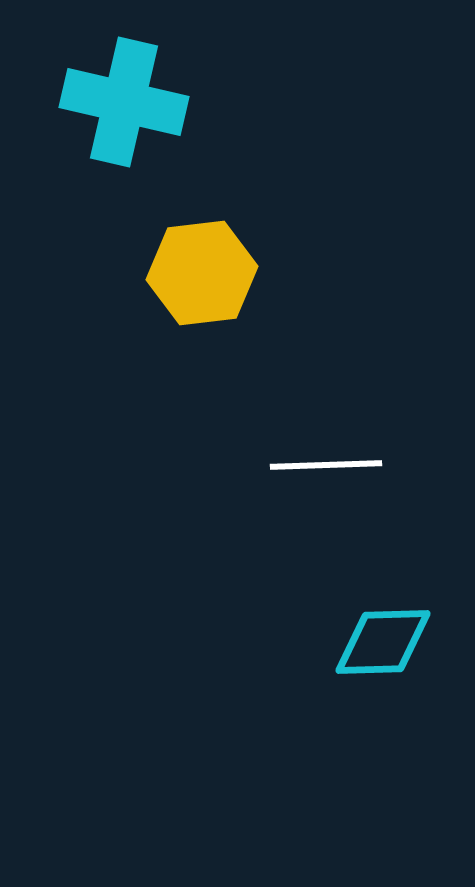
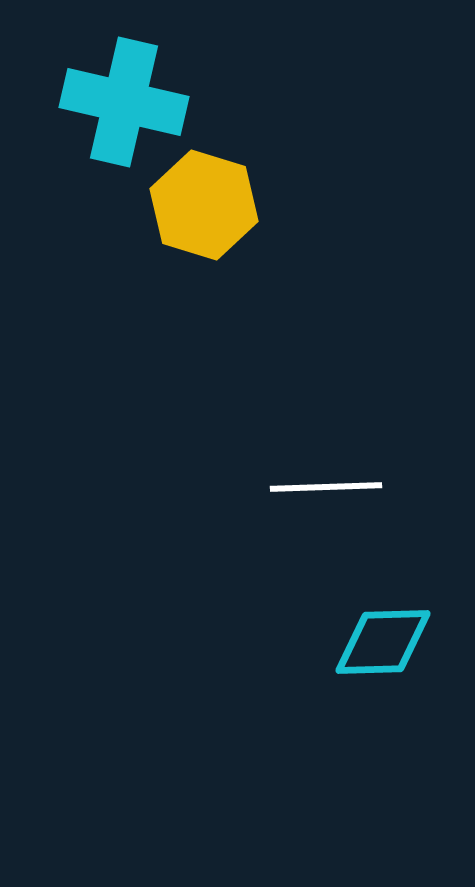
yellow hexagon: moved 2 px right, 68 px up; rotated 24 degrees clockwise
white line: moved 22 px down
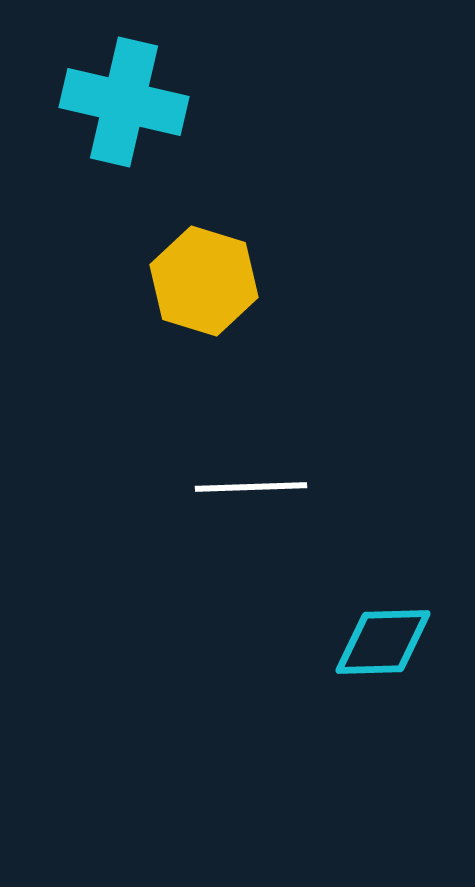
yellow hexagon: moved 76 px down
white line: moved 75 px left
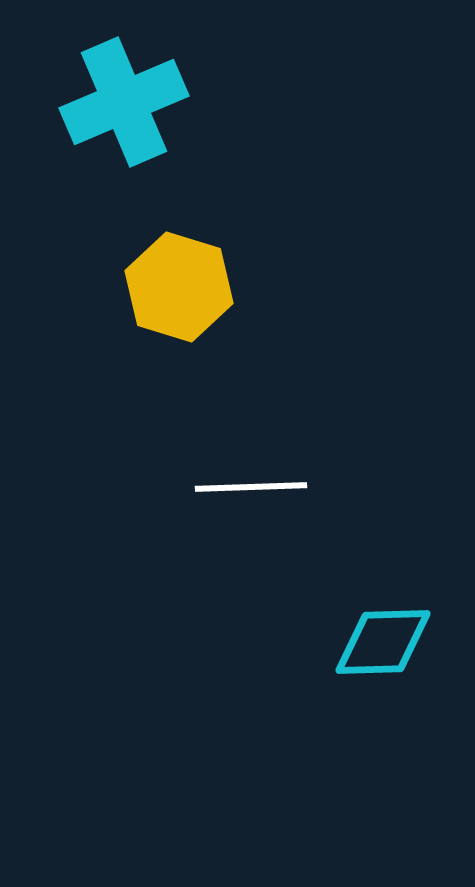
cyan cross: rotated 36 degrees counterclockwise
yellow hexagon: moved 25 px left, 6 px down
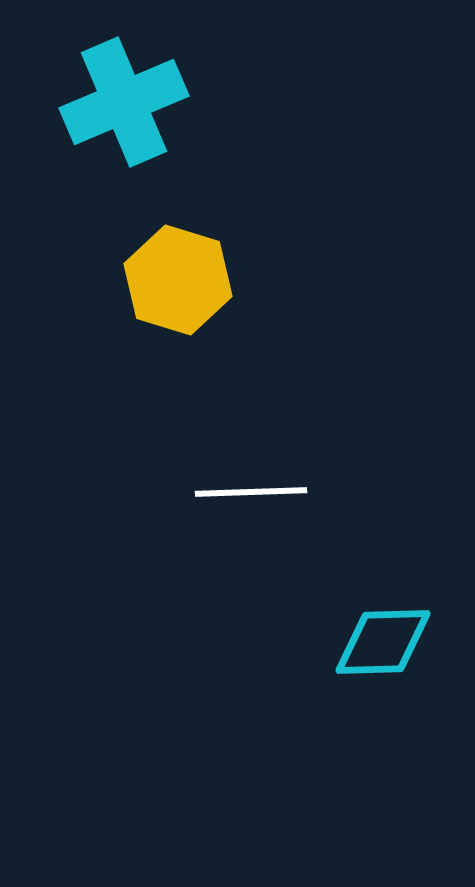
yellow hexagon: moved 1 px left, 7 px up
white line: moved 5 px down
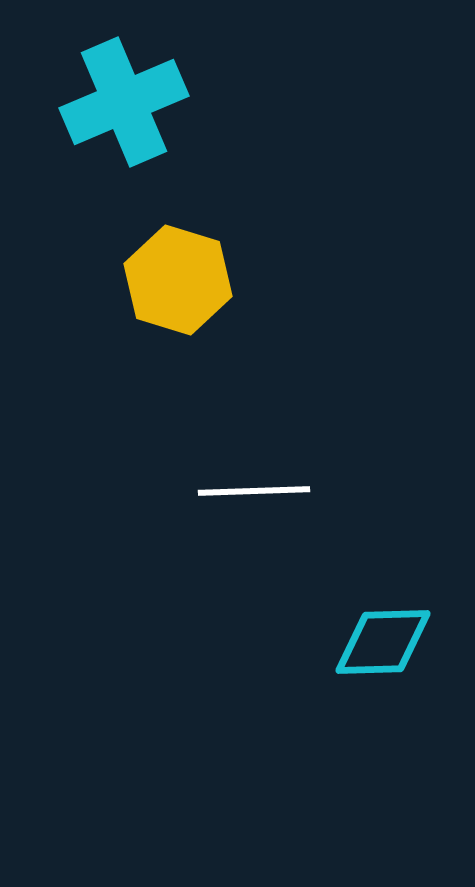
white line: moved 3 px right, 1 px up
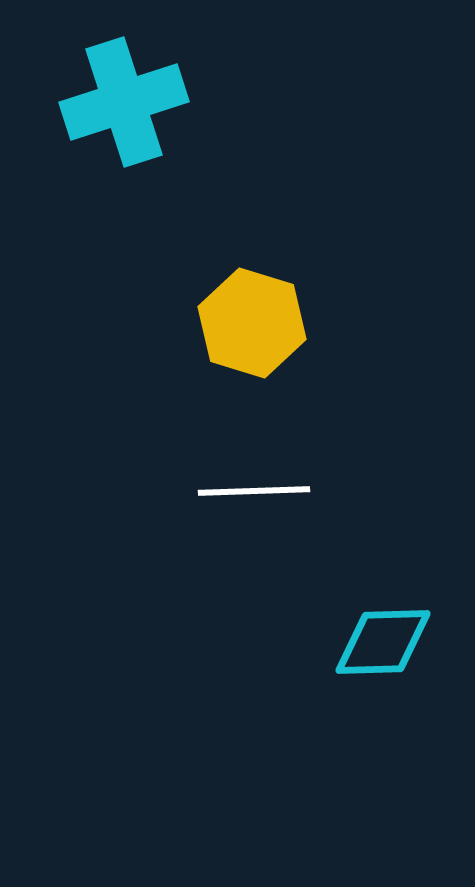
cyan cross: rotated 5 degrees clockwise
yellow hexagon: moved 74 px right, 43 px down
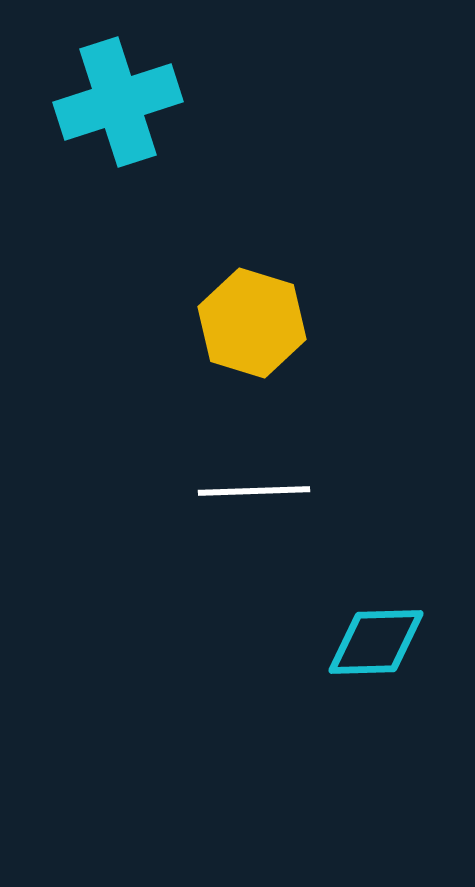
cyan cross: moved 6 px left
cyan diamond: moved 7 px left
